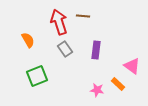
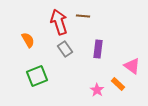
purple rectangle: moved 2 px right, 1 px up
pink star: rotated 24 degrees clockwise
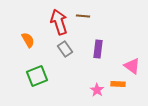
orange rectangle: rotated 40 degrees counterclockwise
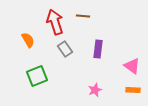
red arrow: moved 4 px left
orange rectangle: moved 15 px right, 6 px down
pink star: moved 2 px left; rotated 16 degrees clockwise
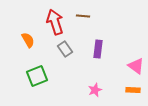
pink triangle: moved 4 px right
